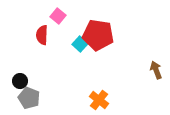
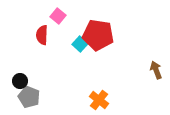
gray pentagon: moved 1 px up
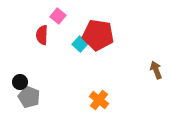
black circle: moved 1 px down
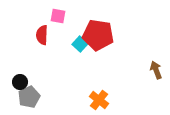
pink square: rotated 28 degrees counterclockwise
gray pentagon: rotated 25 degrees clockwise
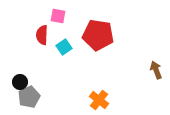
cyan square: moved 16 px left, 3 px down; rotated 14 degrees clockwise
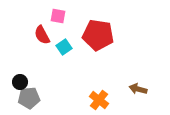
red semicircle: rotated 30 degrees counterclockwise
brown arrow: moved 18 px left, 19 px down; rotated 54 degrees counterclockwise
gray pentagon: moved 1 px down; rotated 20 degrees clockwise
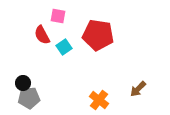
black circle: moved 3 px right, 1 px down
brown arrow: rotated 60 degrees counterclockwise
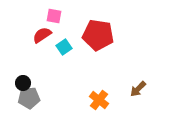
pink square: moved 4 px left
red semicircle: rotated 84 degrees clockwise
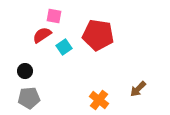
black circle: moved 2 px right, 12 px up
